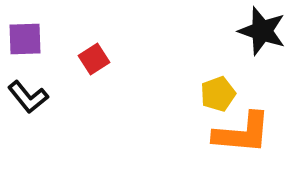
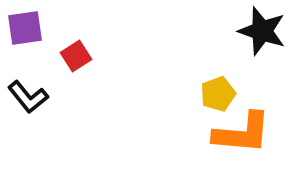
purple square: moved 11 px up; rotated 6 degrees counterclockwise
red square: moved 18 px left, 3 px up
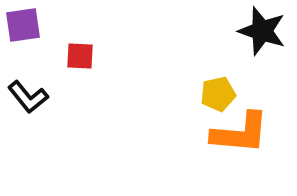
purple square: moved 2 px left, 3 px up
red square: moved 4 px right; rotated 36 degrees clockwise
yellow pentagon: rotated 8 degrees clockwise
orange L-shape: moved 2 px left
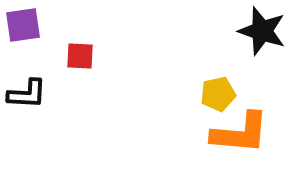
black L-shape: moved 1 px left, 3 px up; rotated 48 degrees counterclockwise
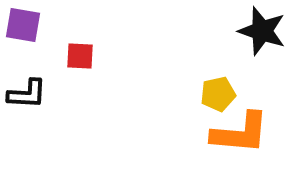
purple square: rotated 18 degrees clockwise
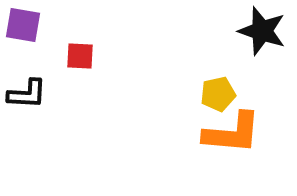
orange L-shape: moved 8 px left
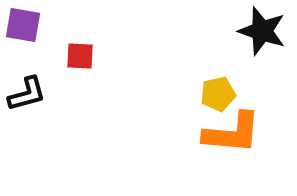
black L-shape: rotated 18 degrees counterclockwise
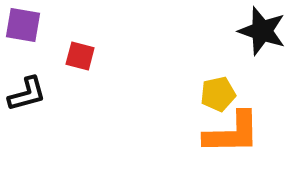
red square: rotated 12 degrees clockwise
orange L-shape: rotated 6 degrees counterclockwise
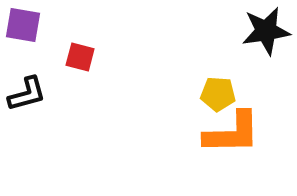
black star: moved 4 px right; rotated 27 degrees counterclockwise
red square: moved 1 px down
yellow pentagon: rotated 16 degrees clockwise
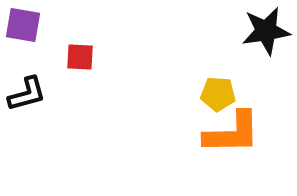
red square: rotated 12 degrees counterclockwise
